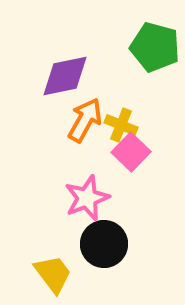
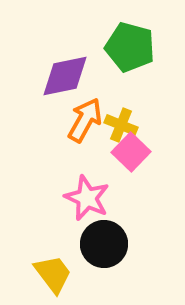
green pentagon: moved 25 px left
pink star: rotated 27 degrees counterclockwise
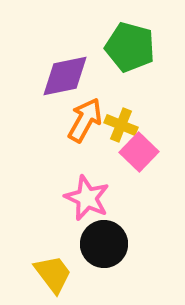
pink square: moved 8 px right
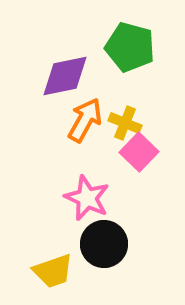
yellow cross: moved 4 px right, 2 px up
yellow trapezoid: moved 3 px up; rotated 108 degrees clockwise
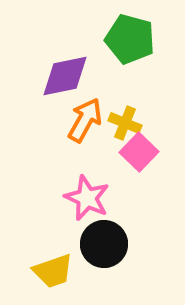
green pentagon: moved 8 px up
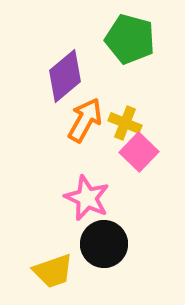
purple diamond: rotated 28 degrees counterclockwise
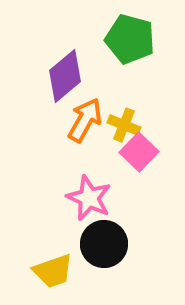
yellow cross: moved 1 px left, 2 px down
pink star: moved 2 px right
